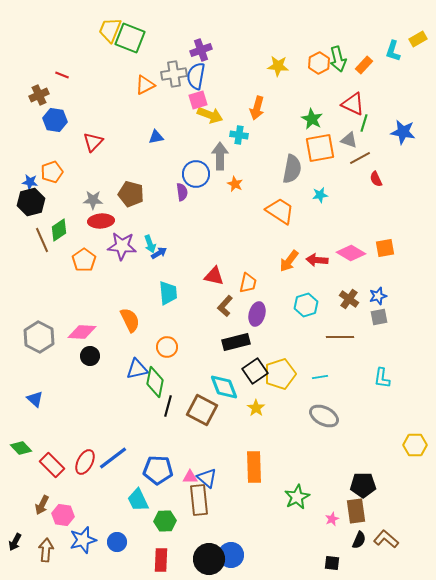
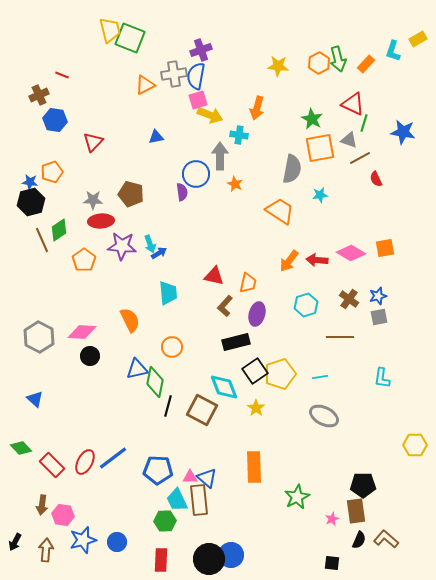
yellow trapezoid at (110, 30): rotated 144 degrees clockwise
orange rectangle at (364, 65): moved 2 px right, 1 px up
orange circle at (167, 347): moved 5 px right
cyan trapezoid at (138, 500): moved 39 px right
brown arrow at (42, 505): rotated 18 degrees counterclockwise
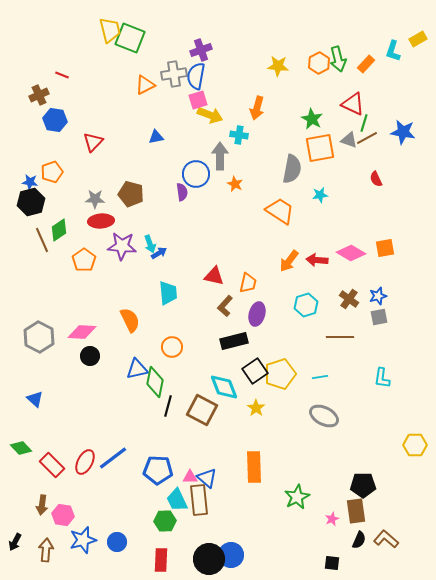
brown line at (360, 158): moved 7 px right, 20 px up
gray star at (93, 200): moved 2 px right, 1 px up
black rectangle at (236, 342): moved 2 px left, 1 px up
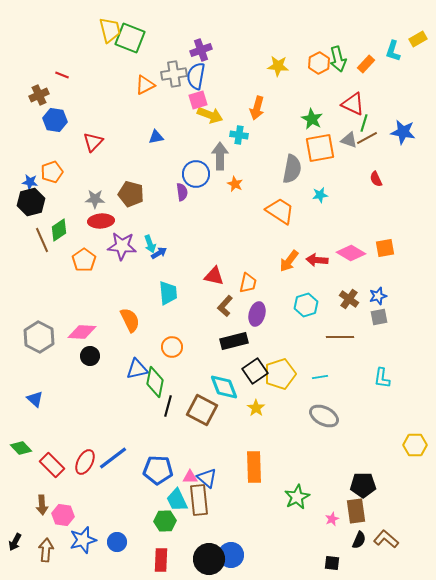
brown arrow at (42, 505): rotated 12 degrees counterclockwise
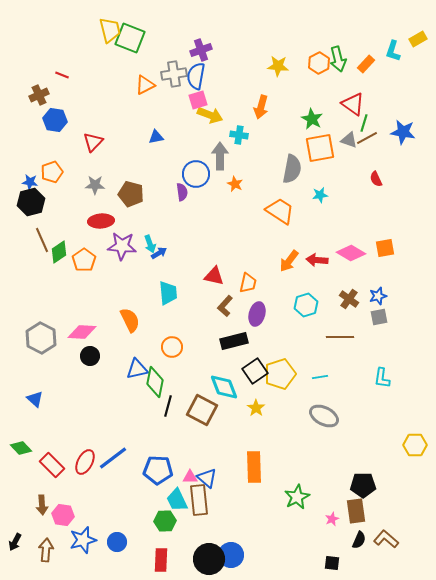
red triangle at (353, 104): rotated 10 degrees clockwise
orange arrow at (257, 108): moved 4 px right, 1 px up
gray star at (95, 199): moved 14 px up
green diamond at (59, 230): moved 22 px down
gray hexagon at (39, 337): moved 2 px right, 1 px down
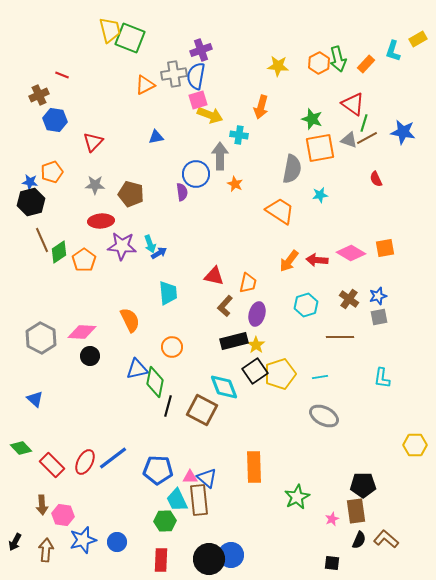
green star at (312, 119): rotated 10 degrees counterclockwise
yellow star at (256, 408): moved 63 px up
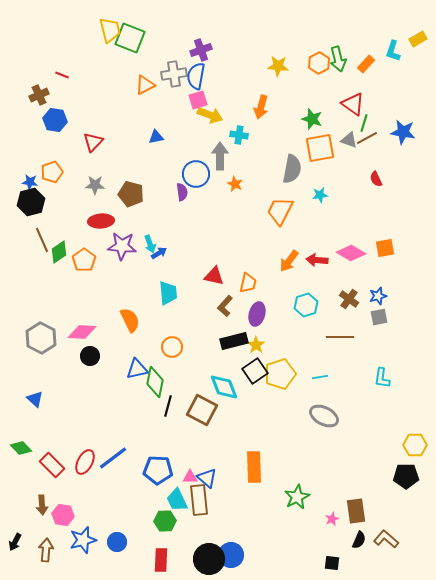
orange trapezoid at (280, 211): rotated 96 degrees counterclockwise
black pentagon at (363, 485): moved 43 px right, 9 px up
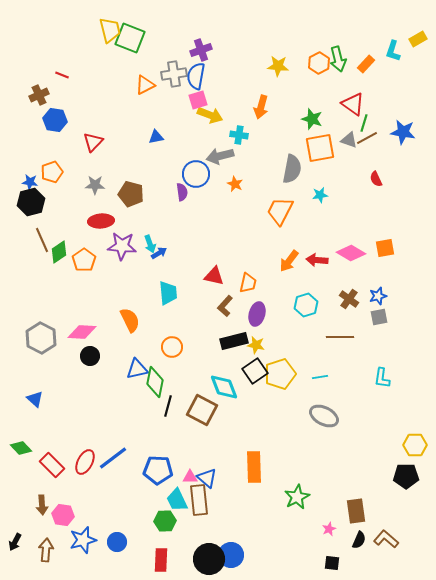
gray arrow at (220, 156): rotated 104 degrees counterclockwise
yellow star at (256, 345): rotated 24 degrees counterclockwise
pink star at (332, 519): moved 3 px left, 10 px down
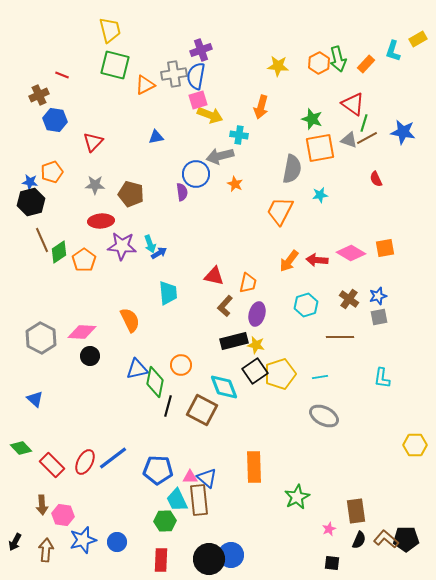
green square at (130, 38): moved 15 px left, 27 px down; rotated 8 degrees counterclockwise
orange circle at (172, 347): moved 9 px right, 18 px down
black pentagon at (406, 476): moved 63 px down
